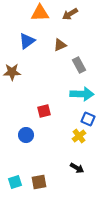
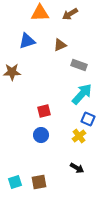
blue triangle: rotated 18 degrees clockwise
gray rectangle: rotated 42 degrees counterclockwise
cyan arrow: rotated 50 degrees counterclockwise
blue circle: moved 15 px right
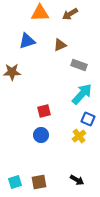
black arrow: moved 12 px down
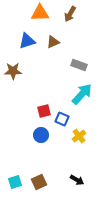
brown arrow: rotated 28 degrees counterclockwise
brown triangle: moved 7 px left, 3 px up
brown star: moved 1 px right, 1 px up
blue square: moved 26 px left
brown square: rotated 14 degrees counterclockwise
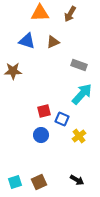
blue triangle: rotated 36 degrees clockwise
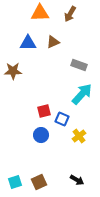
blue triangle: moved 1 px right, 2 px down; rotated 18 degrees counterclockwise
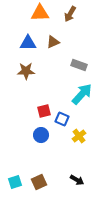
brown star: moved 13 px right
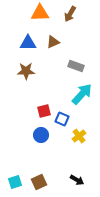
gray rectangle: moved 3 px left, 1 px down
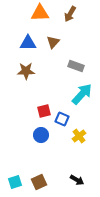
brown triangle: rotated 24 degrees counterclockwise
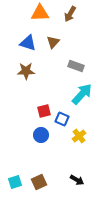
blue triangle: rotated 18 degrees clockwise
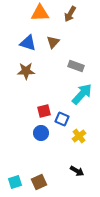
blue circle: moved 2 px up
black arrow: moved 9 px up
